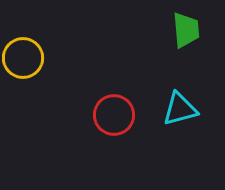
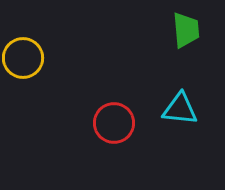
cyan triangle: rotated 21 degrees clockwise
red circle: moved 8 px down
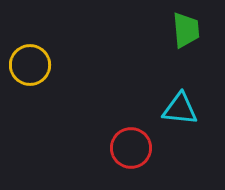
yellow circle: moved 7 px right, 7 px down
red circle: moved 17 px right, 25 px down
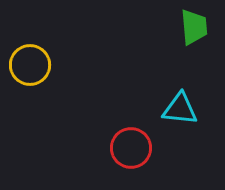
green trapezoid: moved 8 px right, 3 px up
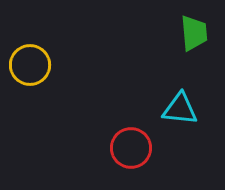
green trapezoid: moved 6 px down
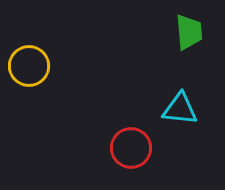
green trapezoid: moved 5 px left, 1 px up
yellow circle: moved 1 px left, 1 px down
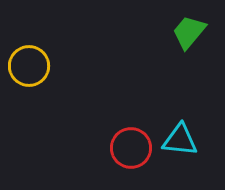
green trapezoid: rotated 135 degrees counterclockwise
cyan triangle: moved 31 px down
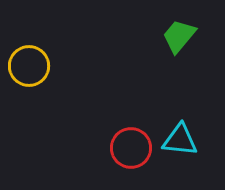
green trapezoid: moved 10 px left, 4 px down
